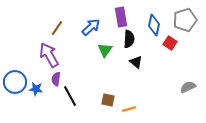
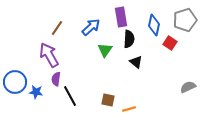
blue star: moved 3 px down
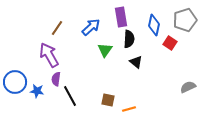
blue star: moved 1 px right, 1 px up
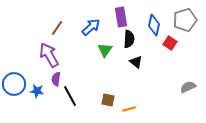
blue circle: moved 1 px left, 2 px down
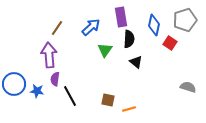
purple arrow: rotated 25 degrees clockwise
purple semicircle: moved 1 px left
gray semicircle: rotated 42 degrees clockwise
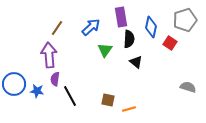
blue diamond: moved 3 px left, 2 px down
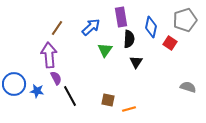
black triangle: rotated 24 degrees clockwise
purple semicircle: moved 1 px right, 1 px up; rotated 144 degrees clockwise
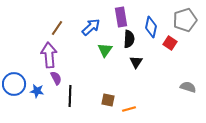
black line: rotated 30 degrees clockwise
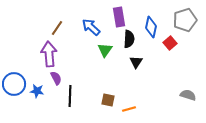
purple rectangle: moved 2 px left
blue arrow: rotated 96 degrees counterclockwise
red square: rotated 16 degrees clockwise
purple arrow: moved 1 px up
gray semicircle: moved 8 px down
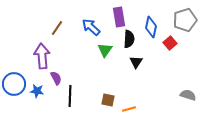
purple arrow: moved 7 px left, 2 px down
